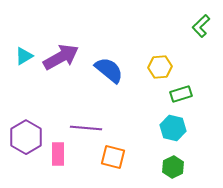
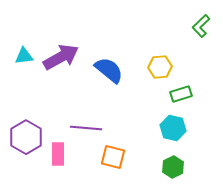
cyan triangle: rotated 24 degrees clockwise
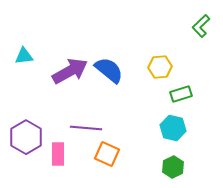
purple arrow: moved 9 px right, 14 px down
orange square: moved 6 px left, 3 px up; rotated 10 degrees clockwise
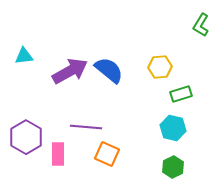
green L-shape: moved 1 px up; rotated 15 degrees counterclockwise
purple line: moved 1 px up
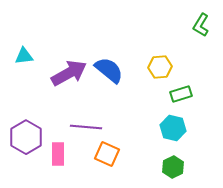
purple arrow: moved 1 px left, 2 px down
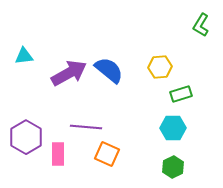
cyan hexagon: rotated 15 degrees counterclockwise
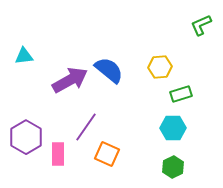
green L-shape: rotated 35 degrees clockwise
purple arrow: moved 1 px right, 7 px down
purple line: rotated 60 degrees counterclockwise
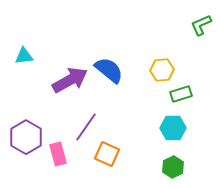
yellow hexagon: moved 2 px right, 3 px down
pink rectangle: rotated 15 degrees counterclockwise
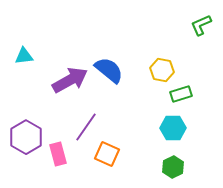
yellow hexagon: rotated 15 degrees clockwise
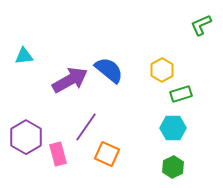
yellow hexagon: rotated 20 degrees clockwise
